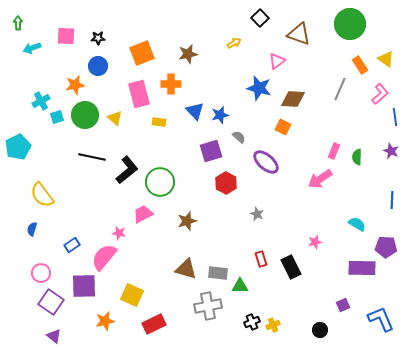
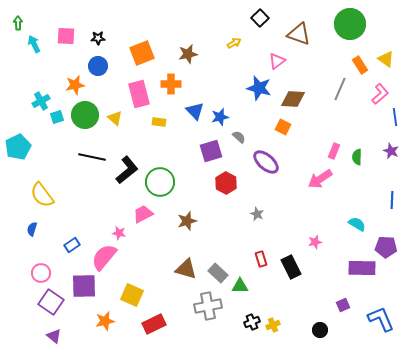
cyan arrow at (32, 48): moved 2 px right, 4 px up; rotated 84 degrees clockwise
blue star at (220, 115): moved 2 px down
gray rectangle at (218, 273): rotated 36 degrees clockwise
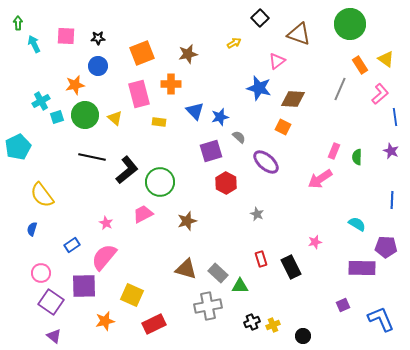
pink star at (119, 233): moved 13 px left, 10 px up; rotated 16 degrees clockwise
black circle at (320, 330): moved 17 px left, 6 px down
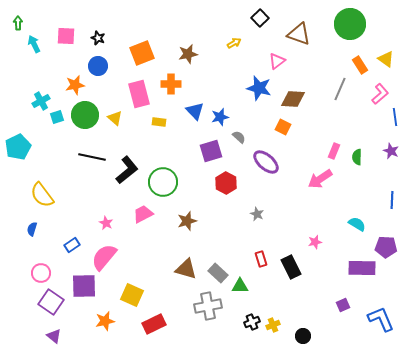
black star at (98, 38): rotated 24 degrees clockwise
green circle at (160, 182): moved 3 px right
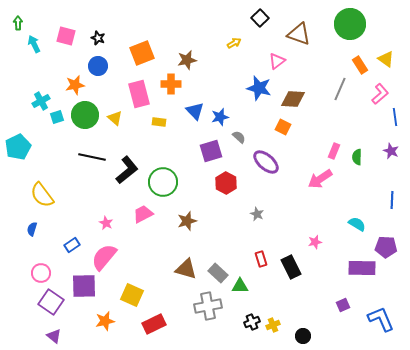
pink square at (66, 36): rotated 12 degrees clockwise
brown star at (188, 54): moved 1 px left, 6 px down
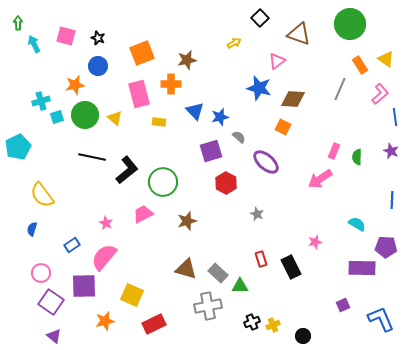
cyan cross at (41, 101): rotated 12 degrees clockwise
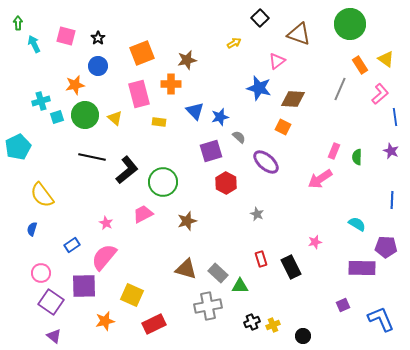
black star at (98, 38): rotated 16 degrees clockwise
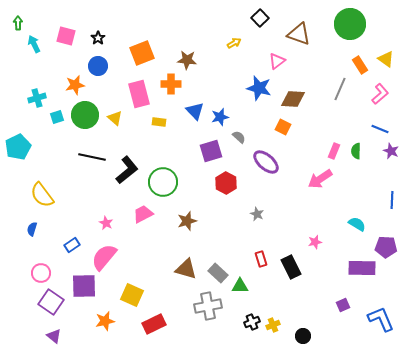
brown star at (187, 60): rotated 18 degrees clockwise
cyan cross at (41, 101): moved 4 px left, 3 px up
blue line at (395, 117): moved 15 px left, 12 px down; rotated 60 degrees counterclockwise
green semicircle at (357, 157): moved 1 px left, 6 px up
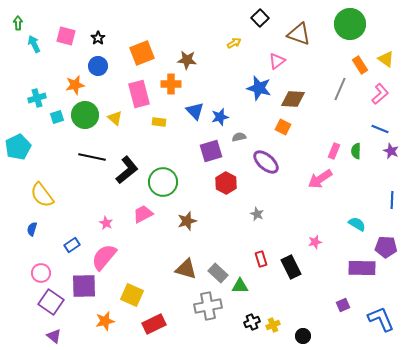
gray semicircle at (239, 137): rotated 56 degrees counterclockwise
